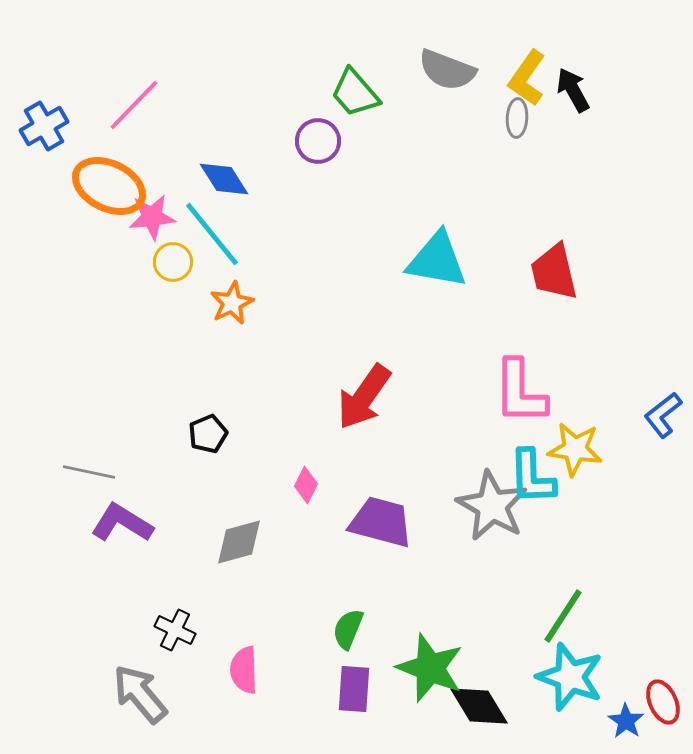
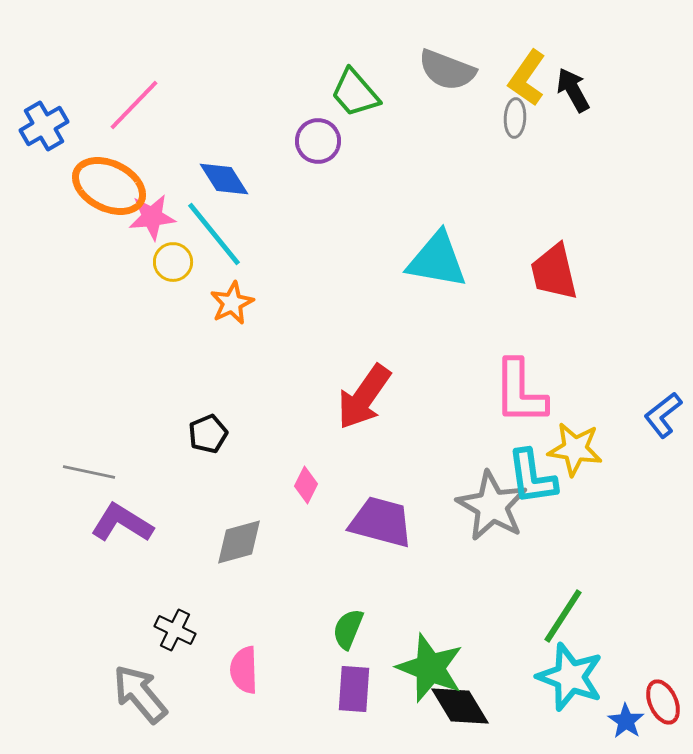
gray ellipse: moved 2 px left
cyan line: moved 2 px right
cyan L-shape: rotated 6 degrees counterclockwise
black diamond: moved 19 px left
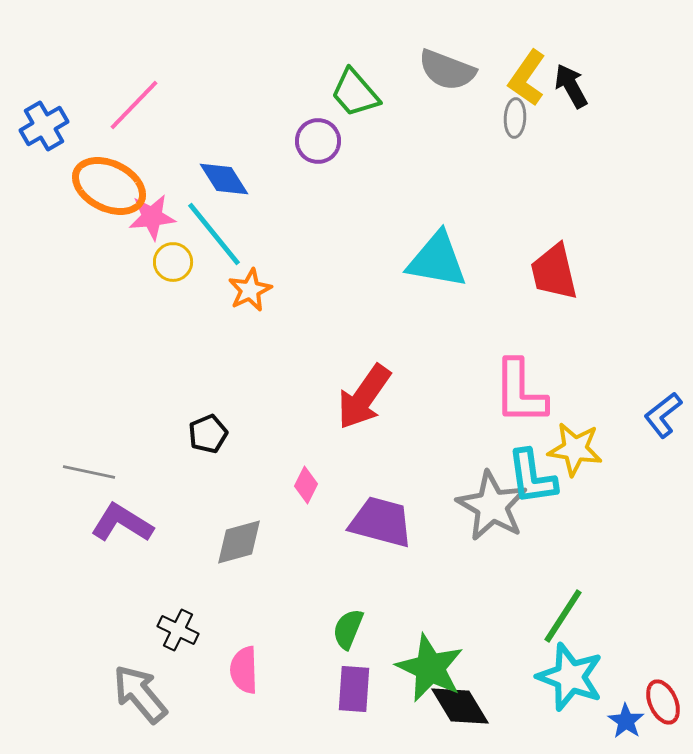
black arrow: moved 2 px left, 4 px up
orange star: moved 18 px right, 13 px up
black cross: moved 3 px right
green star: rotated 4 degrees clockwise
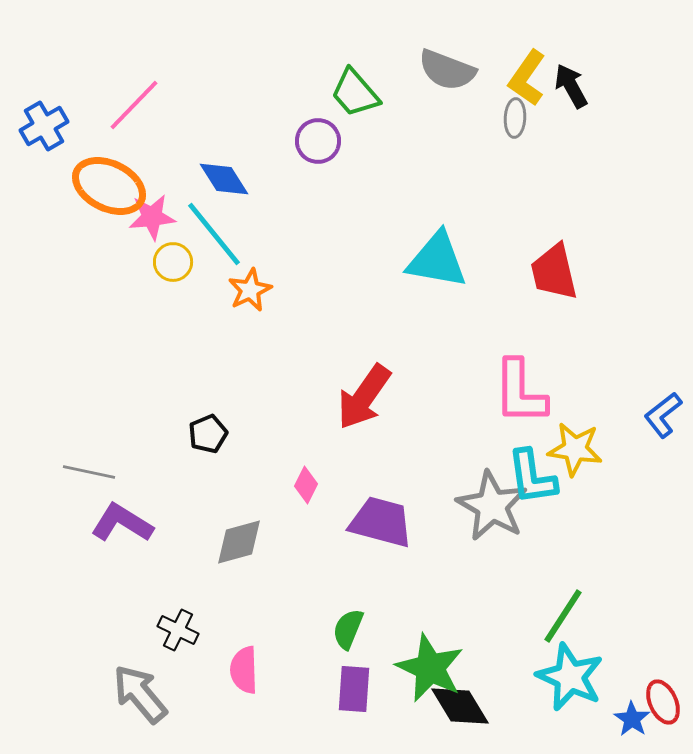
cyan star: rotated 4 degrees clockwise
blue star: moved 6 px right, 2 px up
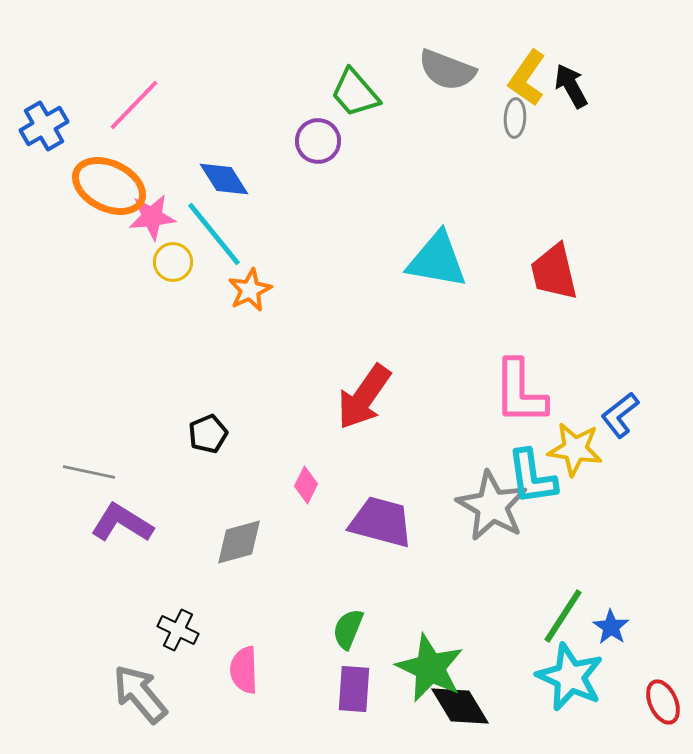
blue L-shape: moved 43 px left
blue star: moved 21 px left, 92 px up
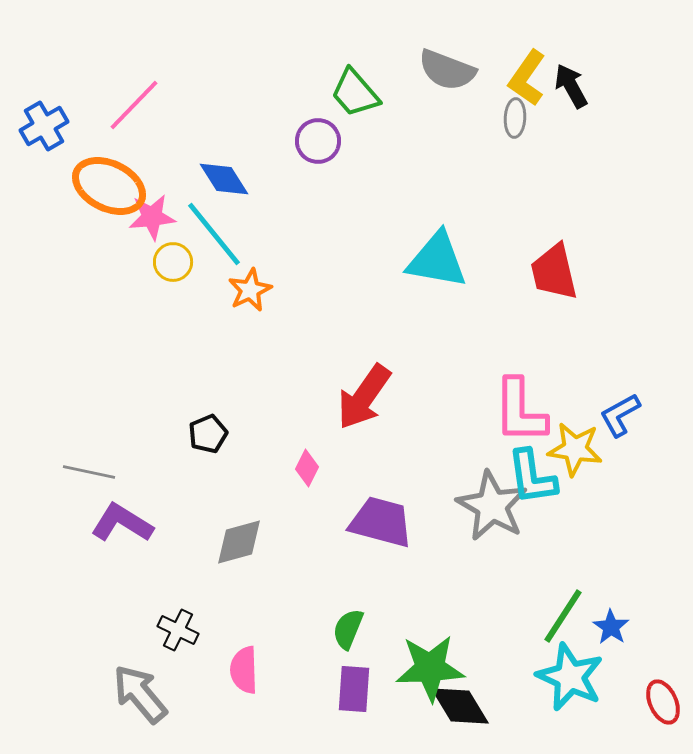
pink L-shape: moved 19 px down
blue L-shape: rotated 9 degrees clockwise
pink diamond: moved 1 px right, 17 px up
green star: rotated 28 degrees counterclockwise
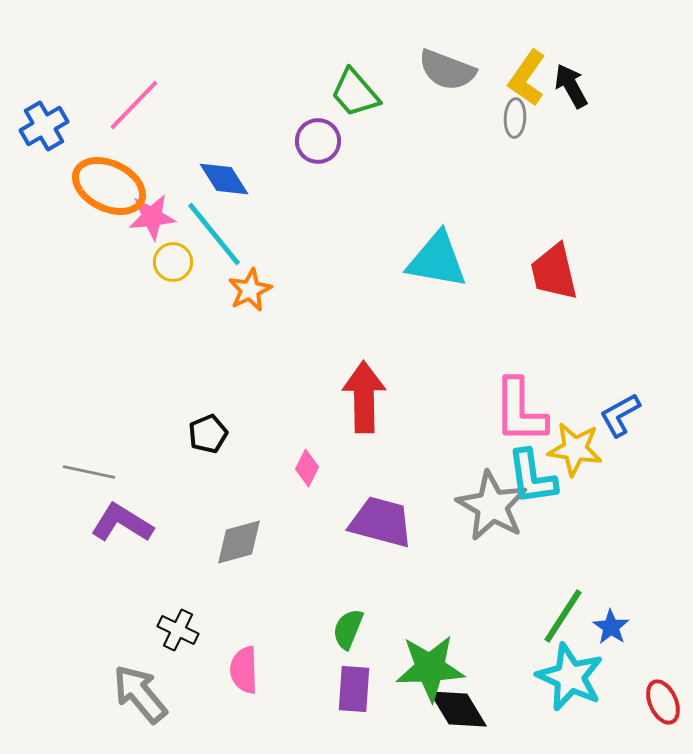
red arrow: rotated 144 degrees clockwise
black diamond: moved 2 px left, 3 px down
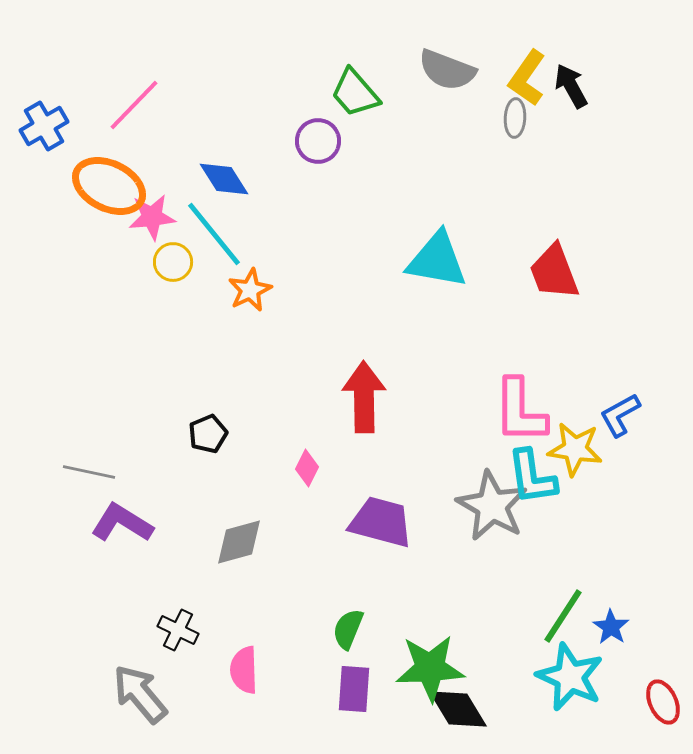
red trapezoid: rotated 8 degrees counterclockwise
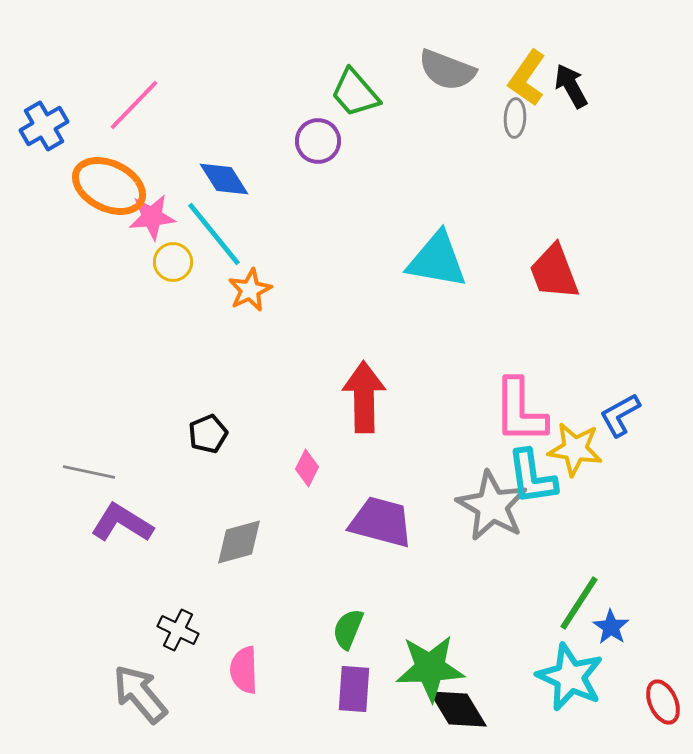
green line: moved 16 px right, 13 px up
